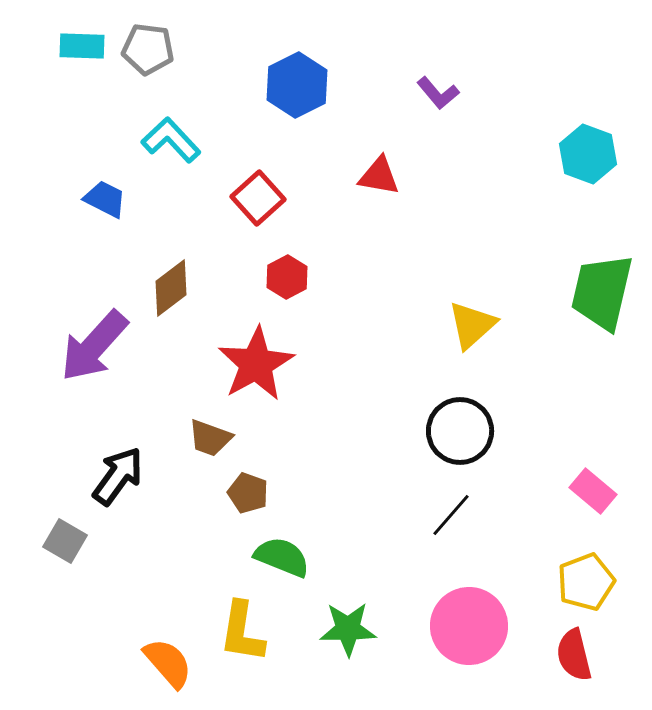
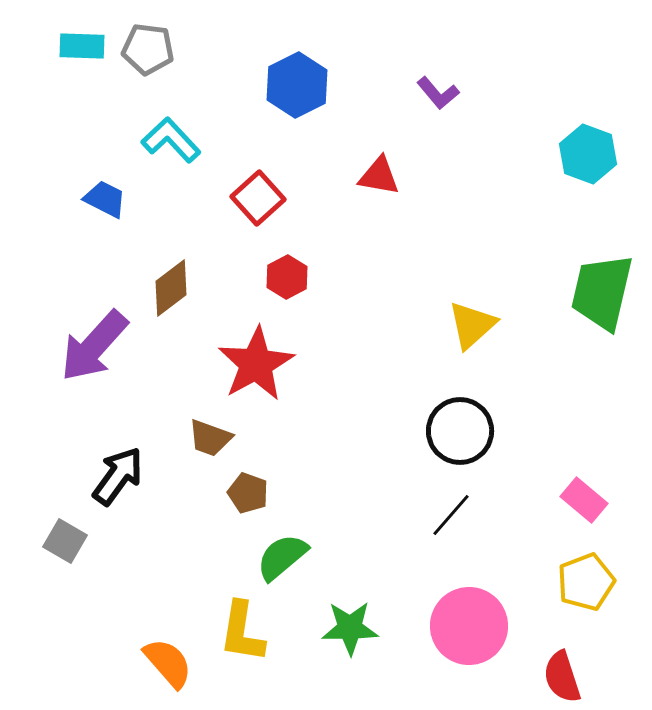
pink rectangle: moved 9 px left, 9 px down
green semicircle: rotated 62 degrees counterclockwise
green star: moved 2 px right, 1 px up
red semicircle: moved 12 px left, 22 px down; rotated 4 degrees counterclockwise
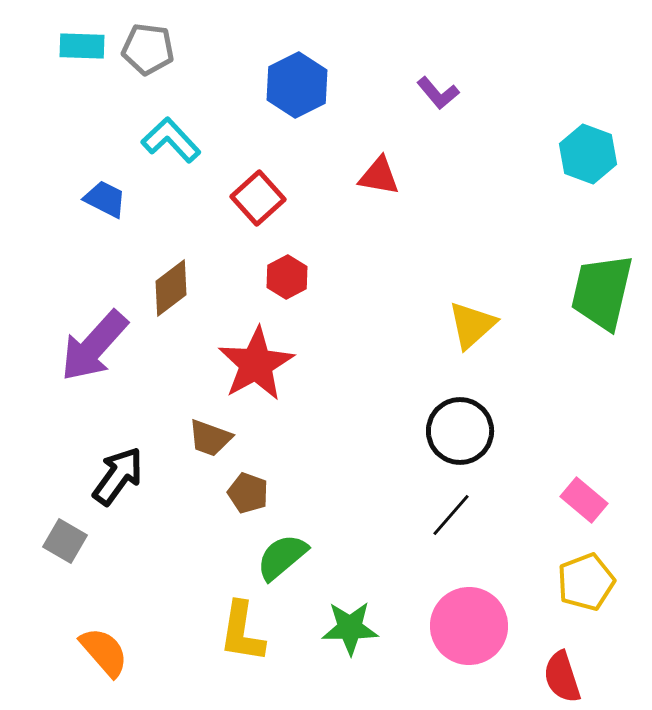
orange semicircle: moved 64 px left, 11 px up
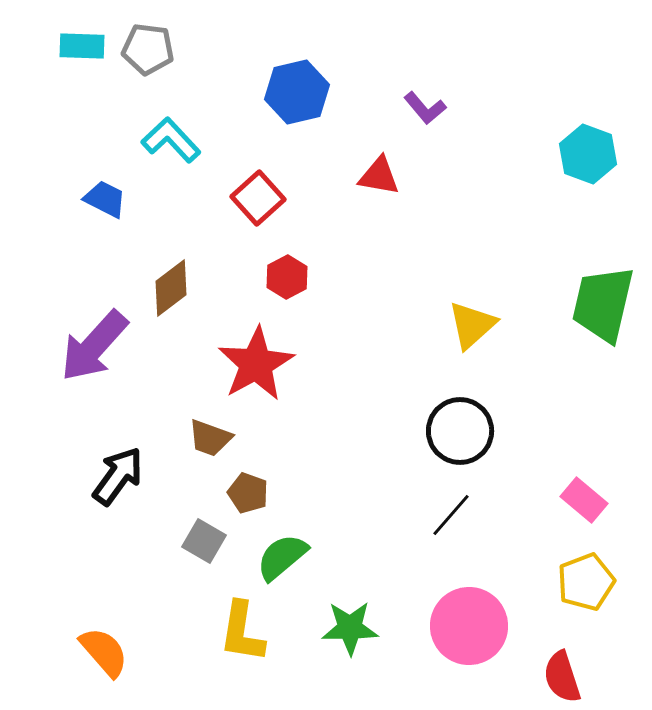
blue hexagon: moved 7 px down; rotated 14 degrees clockwise
purple L-shape: moved 13 px left, 15 px down
green trapezoid: moved 1 px right, 12 px down
gray square: moved 139 px right
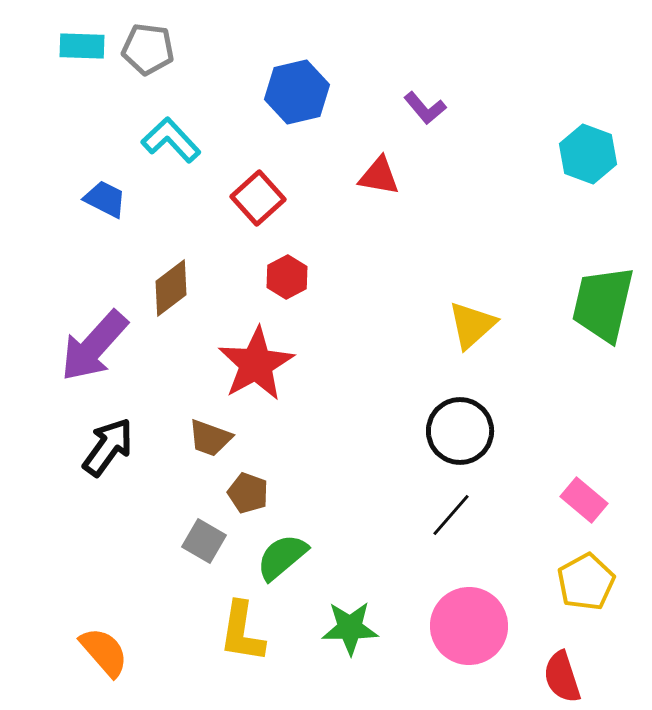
black arrow: moved 10 px left, 29 px up
yellow pentagon: rotated 8 degrees counterclockwise
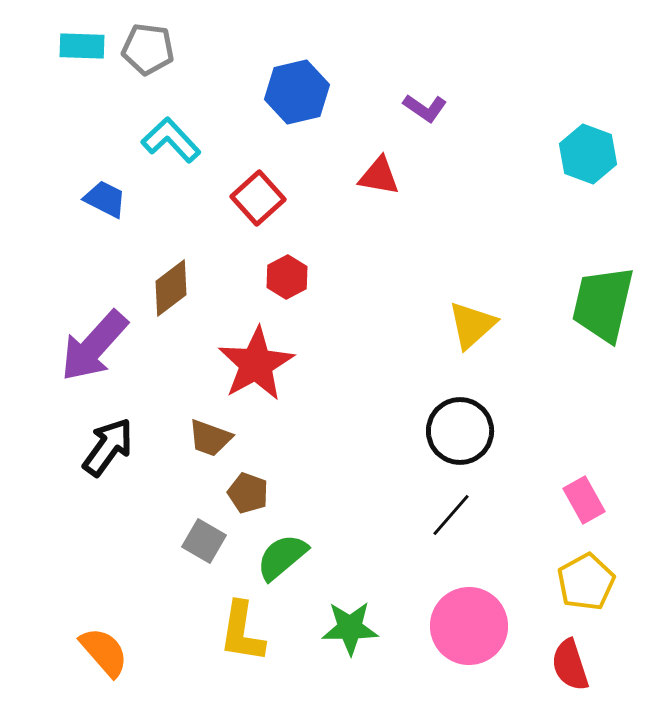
purple L-shape: rotated 15 degrees counterclockwise
pink rectangle: rotated 21 degrees clockwise
red semicircle: moved 8 px right, 12 px up
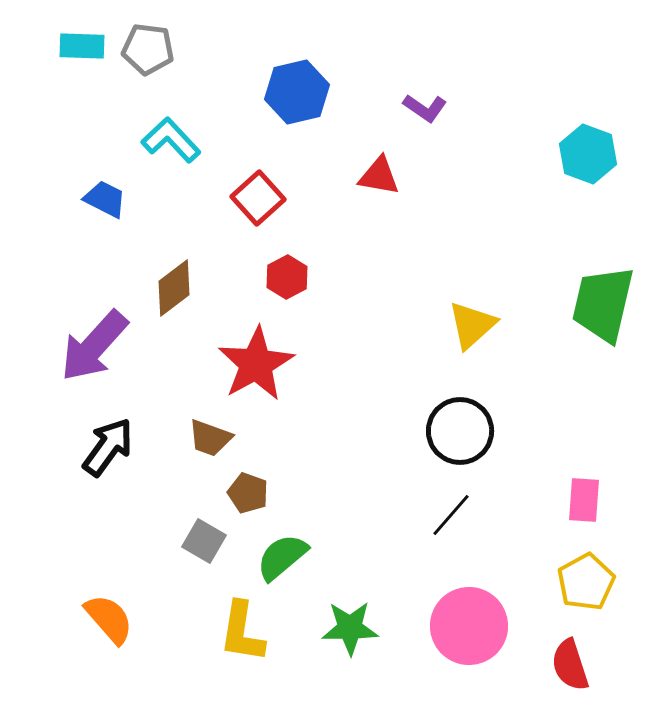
brown diamond: moved 3 px right
pink rectangle: rotated 33 degrees clockwise
orange semicircle: moved 5 px right, 33 px up
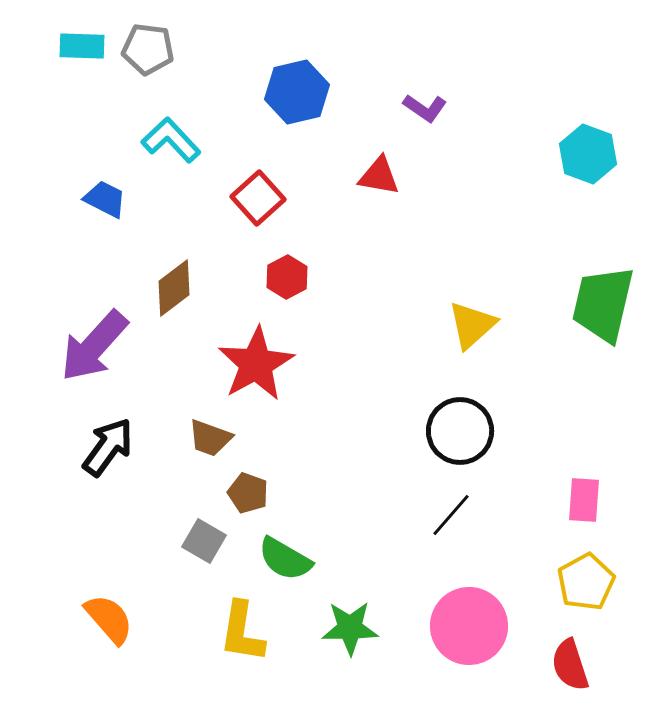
green semicircle: moved 3 px right, 2 px down; rotated 110 degrees counterclockwise
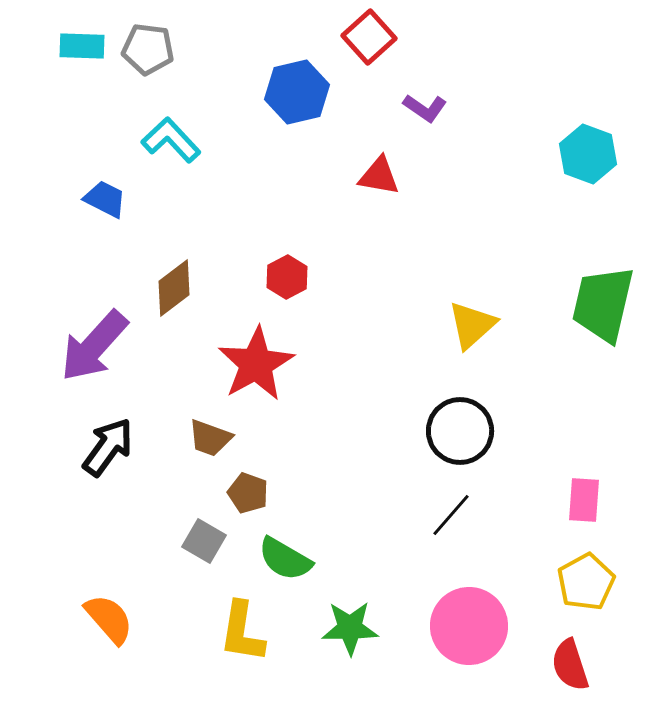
red square: moved 111 px right, 161 px up
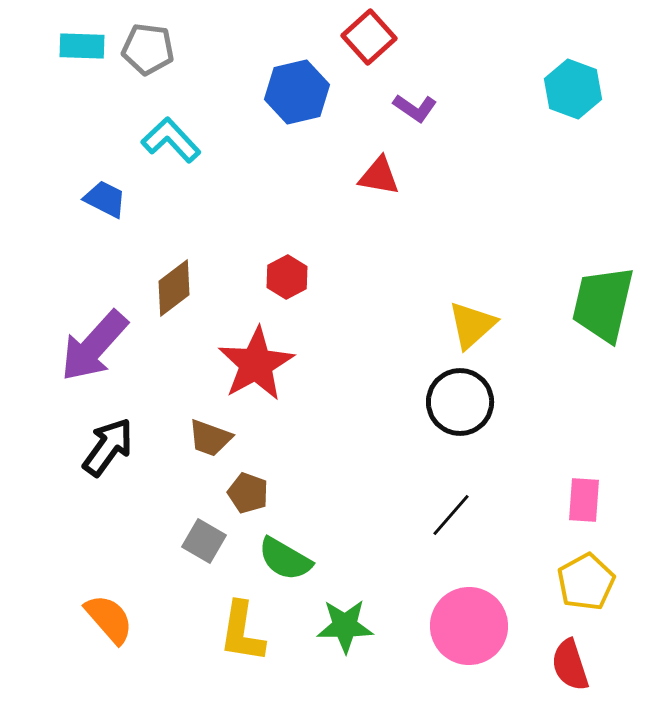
purple L-shape: moved 10 px left
cyan hexagon: moved 15 px left, 65 px up
black circle: moved 29 px up
green star: moved 5 px left, 2 px up
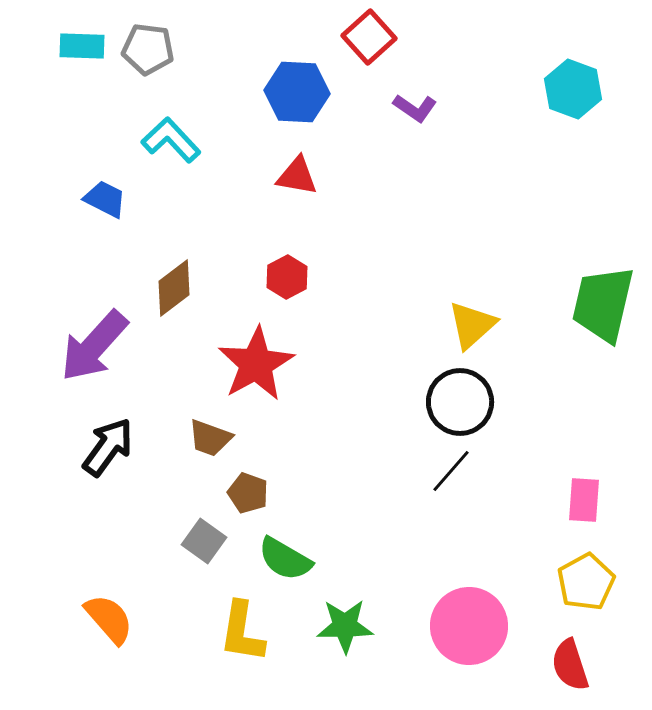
blue hexagon: rotated 16 degrees clockwise
red triangle: moved 82 px left
black line: moved 44 px up
gray square: rotated 6 degrees clockwise
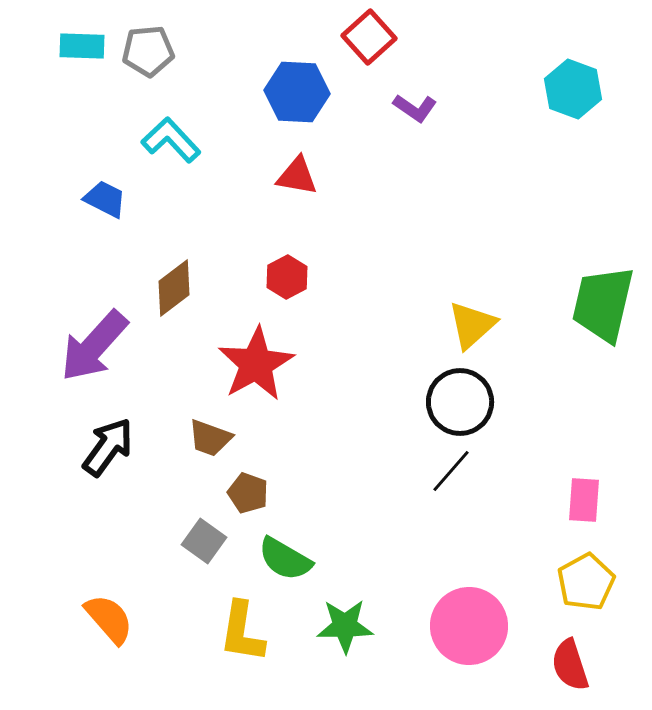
gray pentagon: moved 2 px down; rotated 12 degrees counterclockwise
